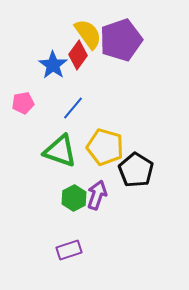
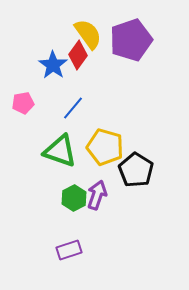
purple pentagon: moved 10 px right
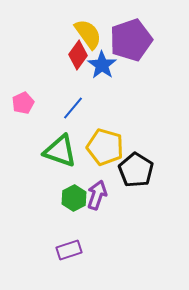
blue star: moved 49 px right
pink pentagon: rotated 15 degrees counterclockwise
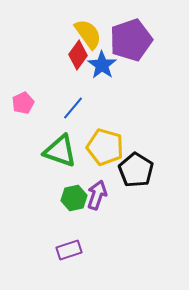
green hexagon: rotated 15 degrees clockwise
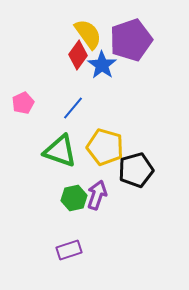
black pentagon: rotated 24 degrees clockwise
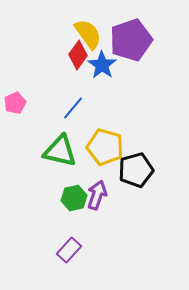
pink pentagon: moved 8 px left
green triangle: rotated 6 degrees counterclockwise
purple rectangle: rotated 30 degrees counterclockwise
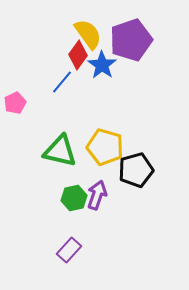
blue line: moved 11 px left, 26 px up
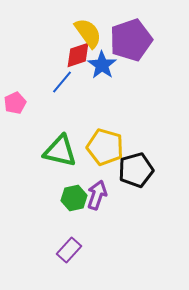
yellow semicircle: moved 1 px up
red diamond: rotated 36 degrees clockwise
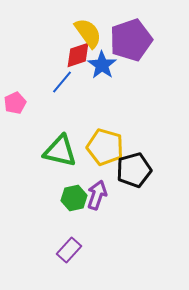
black pentagon: moved 2 px left
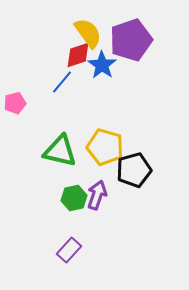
pink pentagon: rotated 10 degrees clockwise
